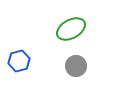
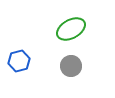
gray circle: moved 5 px left
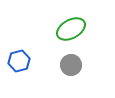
gray circle: moved 1 px up
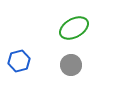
green ellipse: moved 3 px right, 1 px up
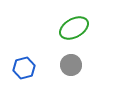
blue hexagon: moved 5 px right, 7 px down
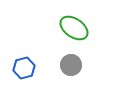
green ellipse: rotated 64 degrees clockwise
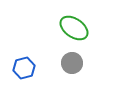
gray circle: moved 1 px right, 2 px up
